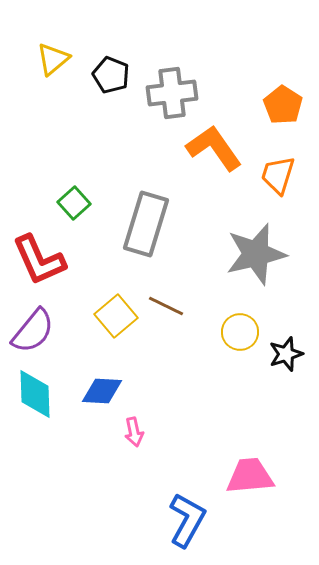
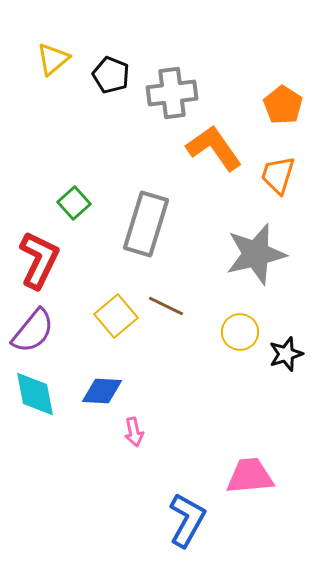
red L-shape: rotated 130 degrees counterclockwise
cyan diamond: rotated 9 degrees counterclockwise
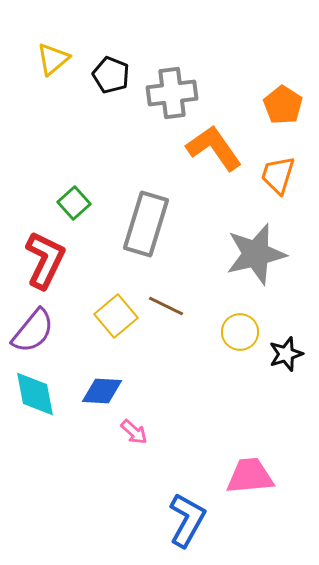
red L-shape: moved 6 px right
pink arrow: rotated 36 degrees counterclockwise
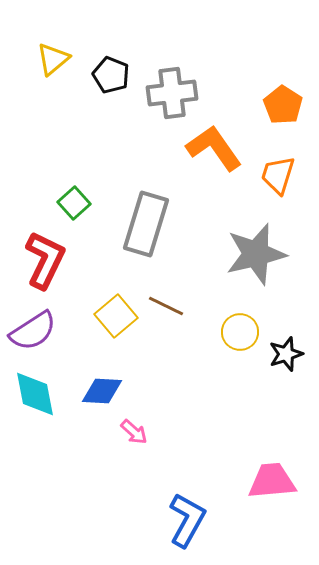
purple semicircle: rotated 18 degrees clockwise
pink trapezoid: moved 22 px right, 5 px down
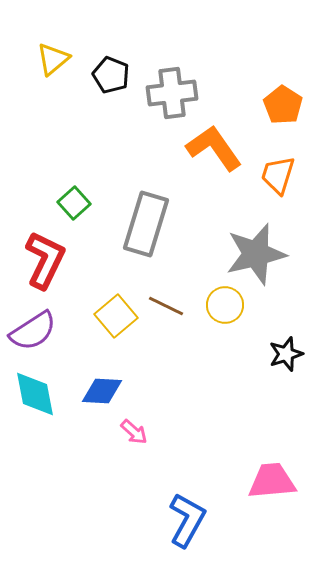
yellow circle: moved 15 px left, 27 px up
